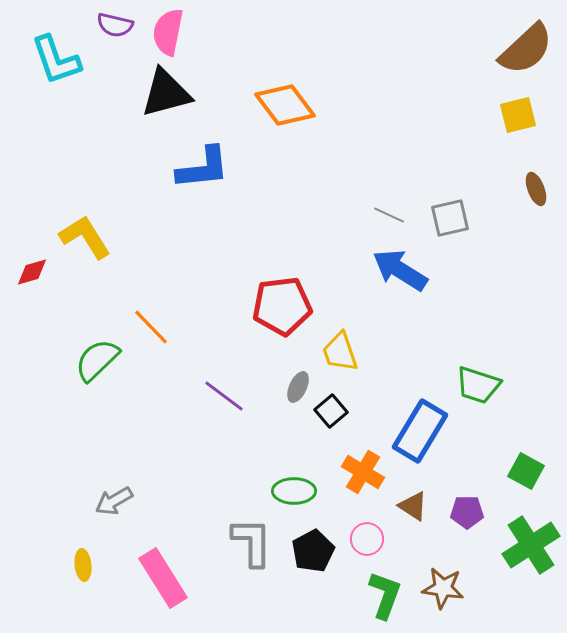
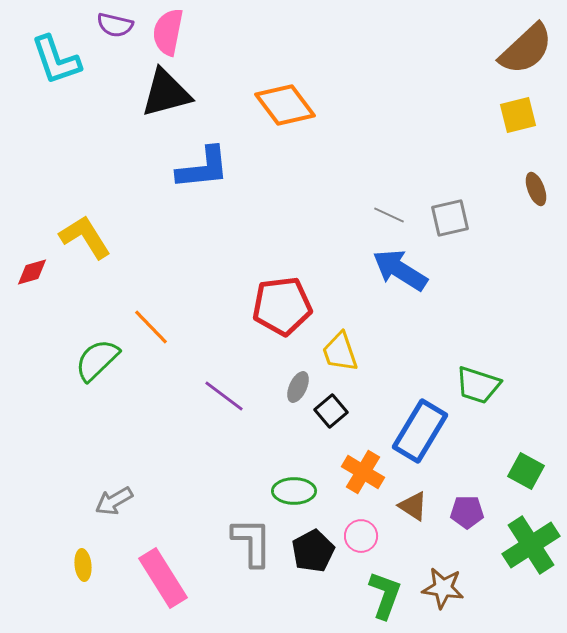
pink circle: moved 6 px left, 3 px up
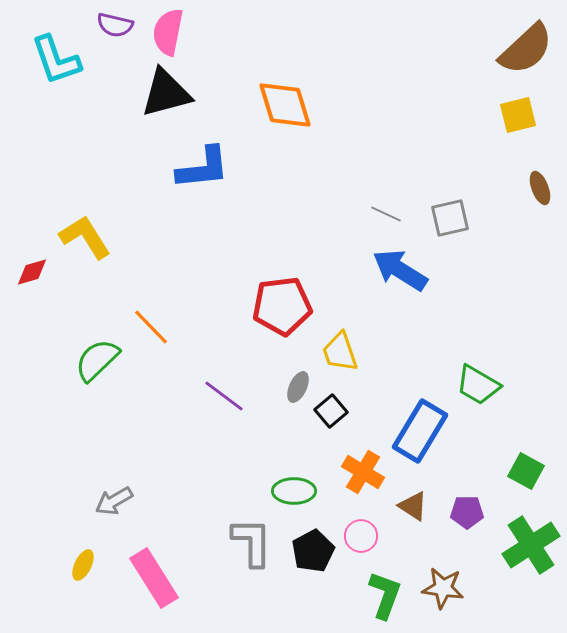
orange diamond: rotated 20 degrees clockwise
brown ellipse: moved 4 px right, 1 px up
gray line: moved 3 px left, 1 px up
green trapezoid: rotated 12 degrees clockwise
yellow ellipse: rotated 32 degrees clockwise
pink rectangle: moved 9 px left
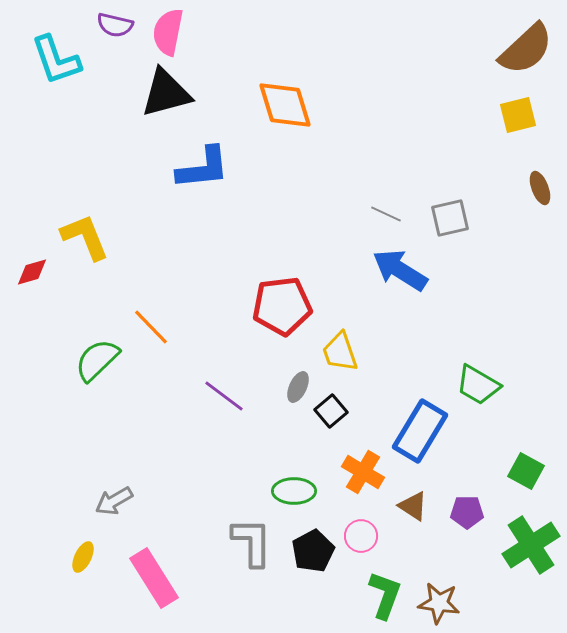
yellow L-shape: rotated 10 degrees clockwise
yellow ellipse: moved 8 px up
brown star: moved 4 px left, 15 px down
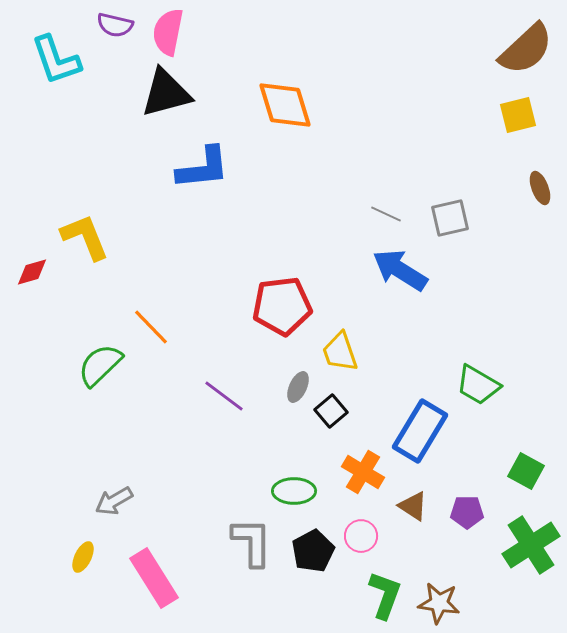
green semicircle: moved 3 px right, 5 px down
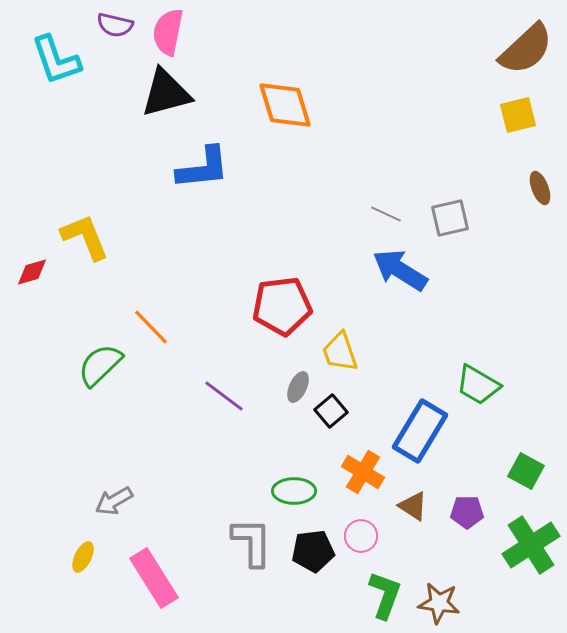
black pentagon: rotated 21 degrees clockwise
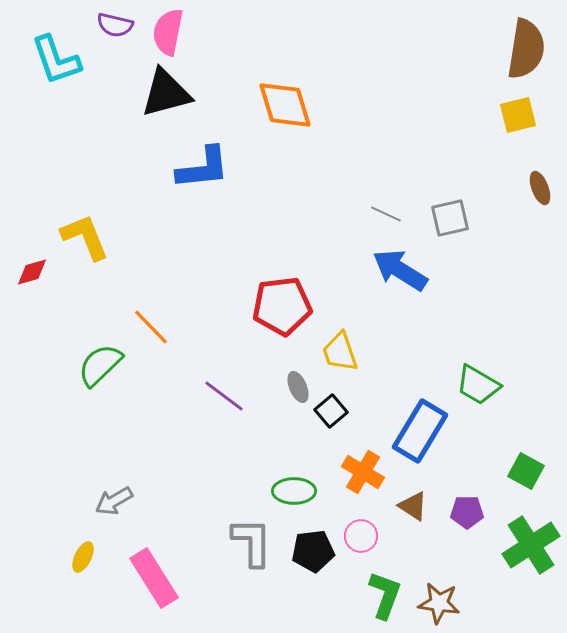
brown semicircle: rotated 38 degrees counterclockwise
gray ellipse: rotated 48 degrees counterclockwise
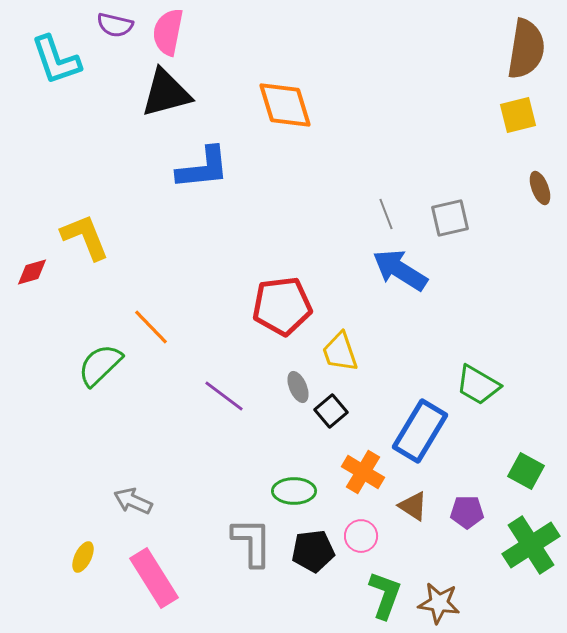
gray line: rotated 44 degrees clockwise
gray arrow: moved 19 px right; rotated 54 degrees clockwise
